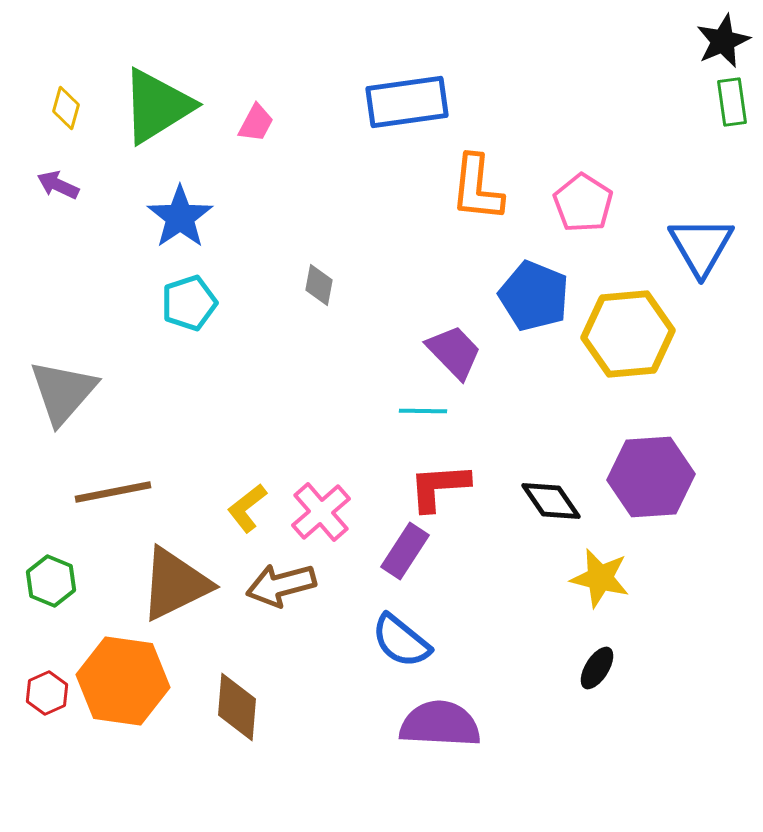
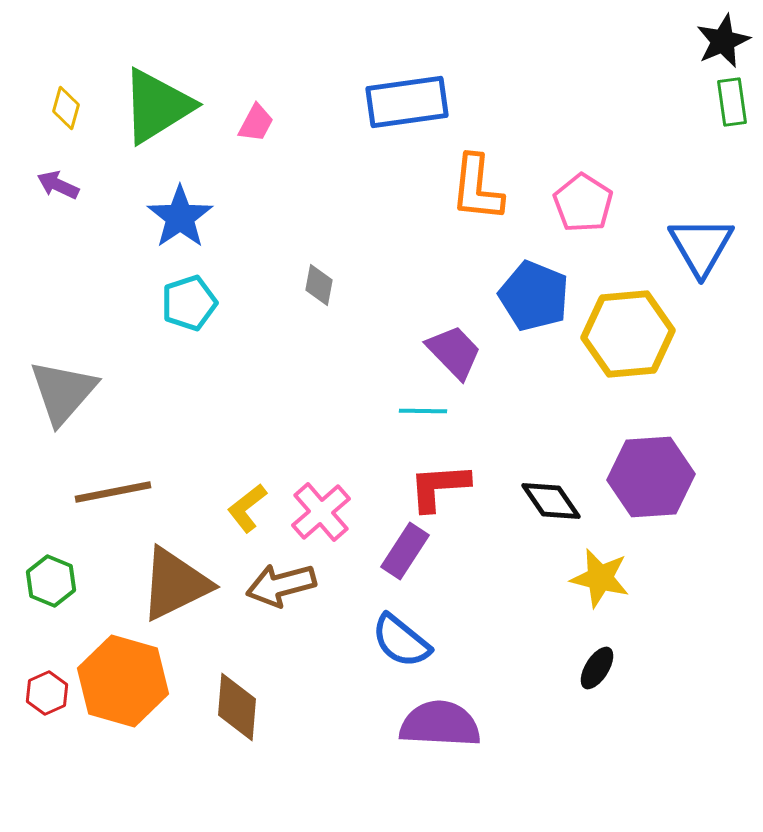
orange hexagon: rotated 8 degrees clockwise
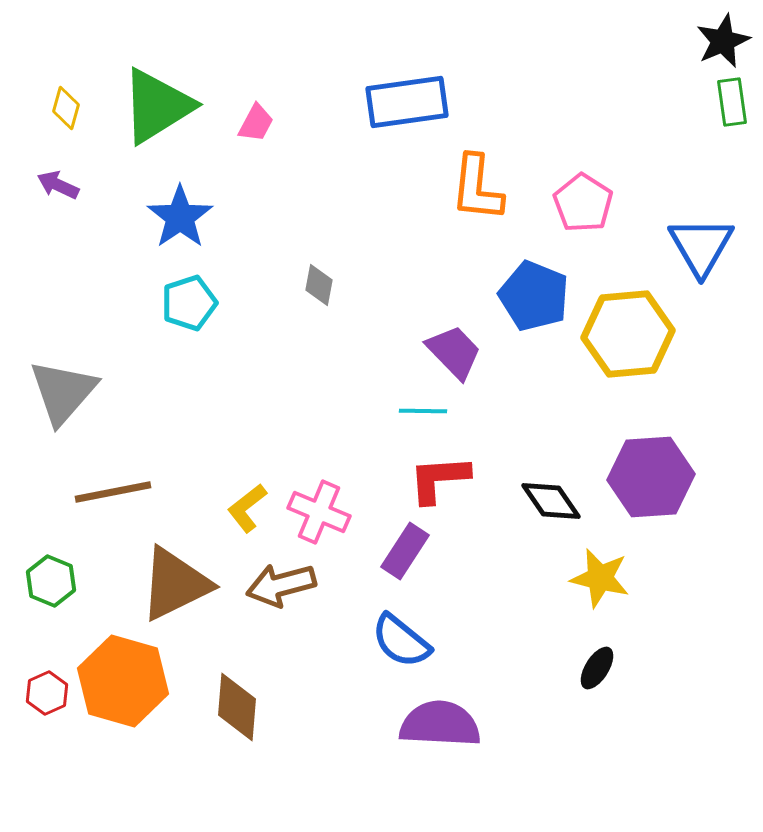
red L-shape: moved 8 px up
pink cross: moved 2 px left; rotated 26 degrees counterclockwise
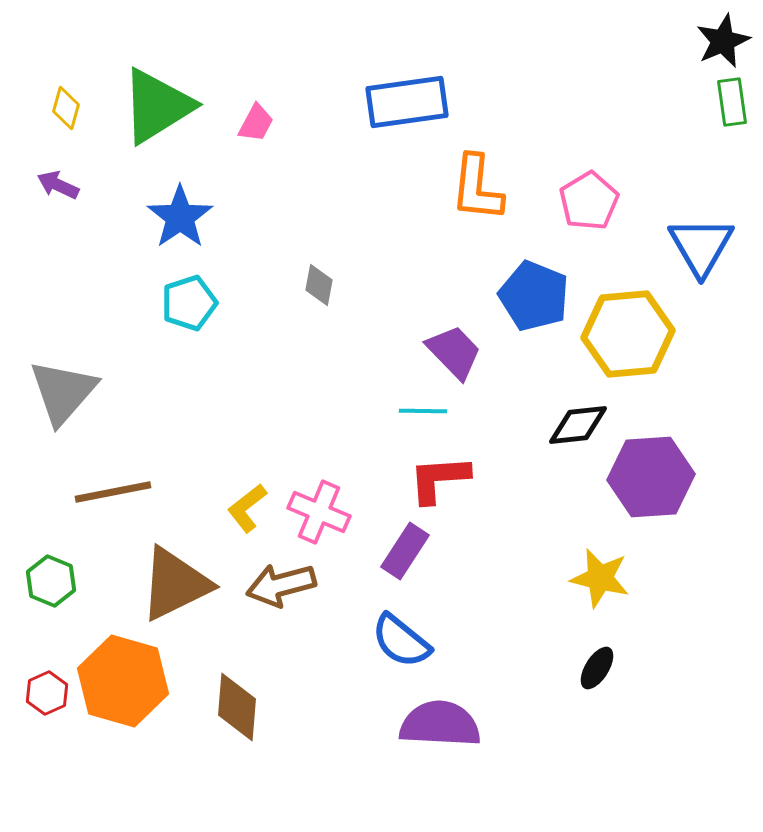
pink pentagon: moved 6 px right, 2 px up; rotated 8 degrees clockwise
black diamond: moved 27 px right, 76 px up; rotated 62 degrees counterclockwise
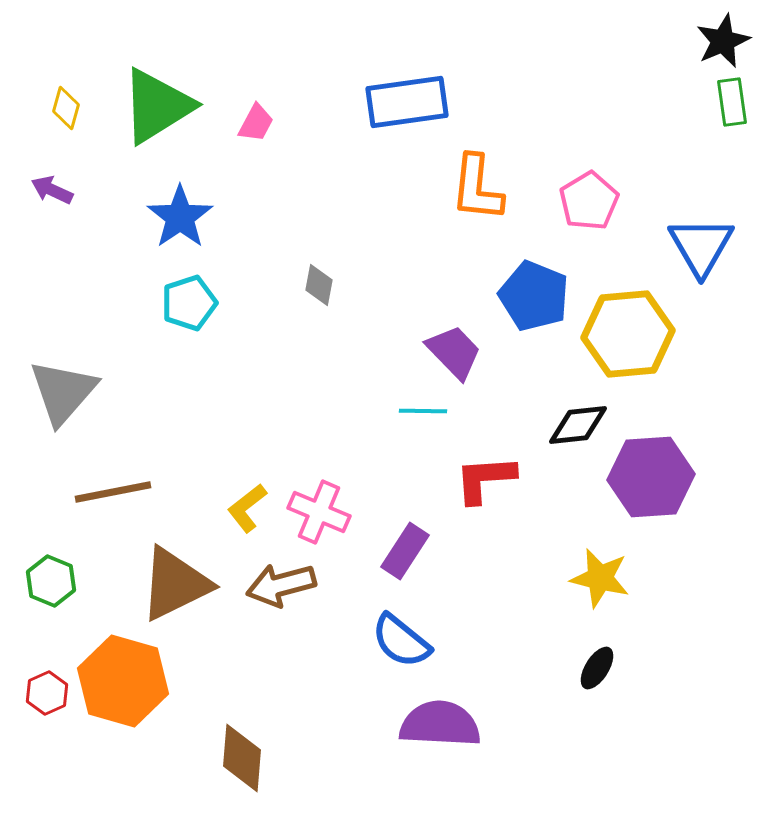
purple arrow: moved 6 px left, 5 px down
red L-shape: moved 46 px right
brown diamond: moved 5 px right, 51 px down
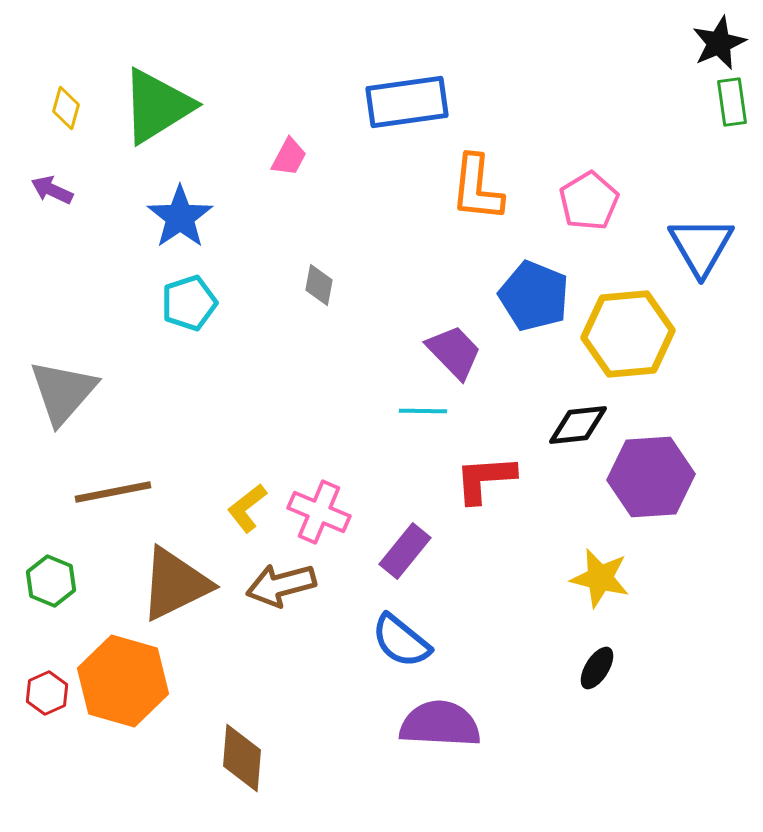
black star: moved 4 px left, 2 px down
pink trapezoid: moved 33 px right, 34 px down
purple rectangle: rotated 6 degrees clockwise
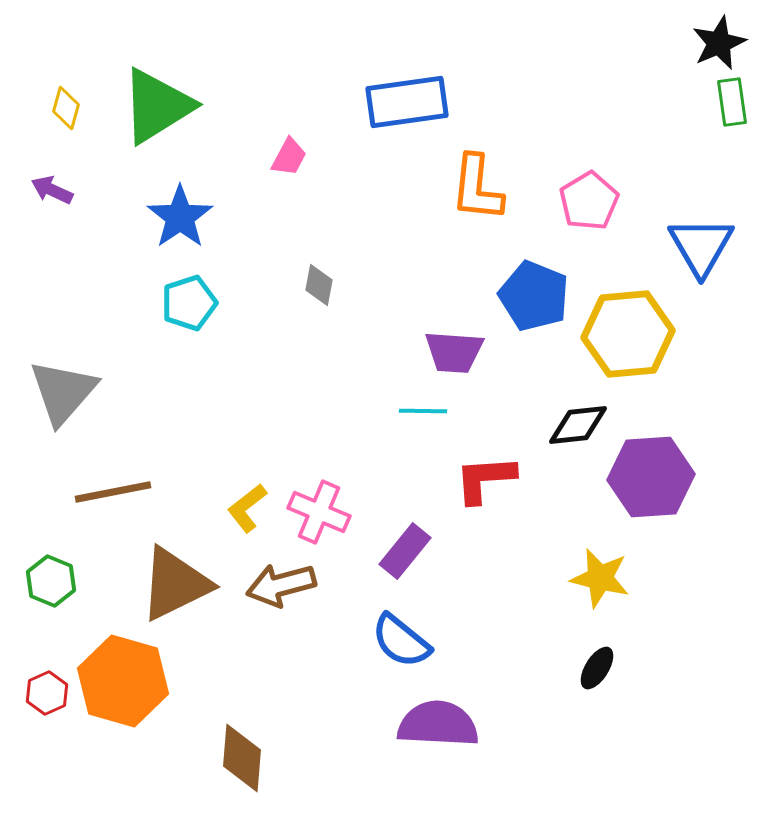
purple trapezoid: rotated 138 degrees clockwise
purple semicircle: moved 2 px left
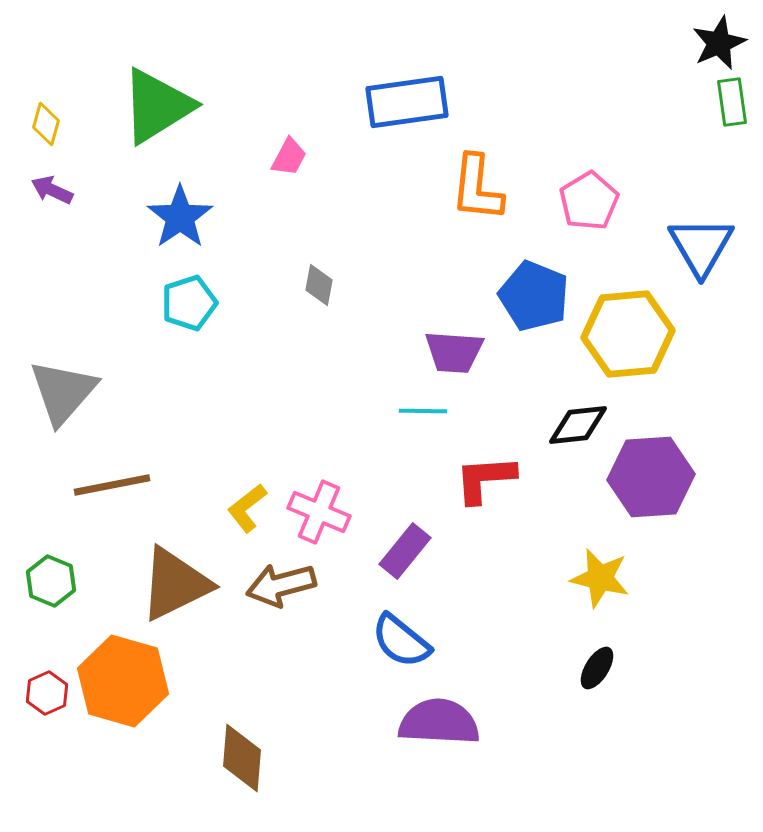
yellow diamond: moved 20 px left, 16 px down
brown line: moved 1 px left, 7 px up
purple semicircle: moved 1 px right, 2 px up
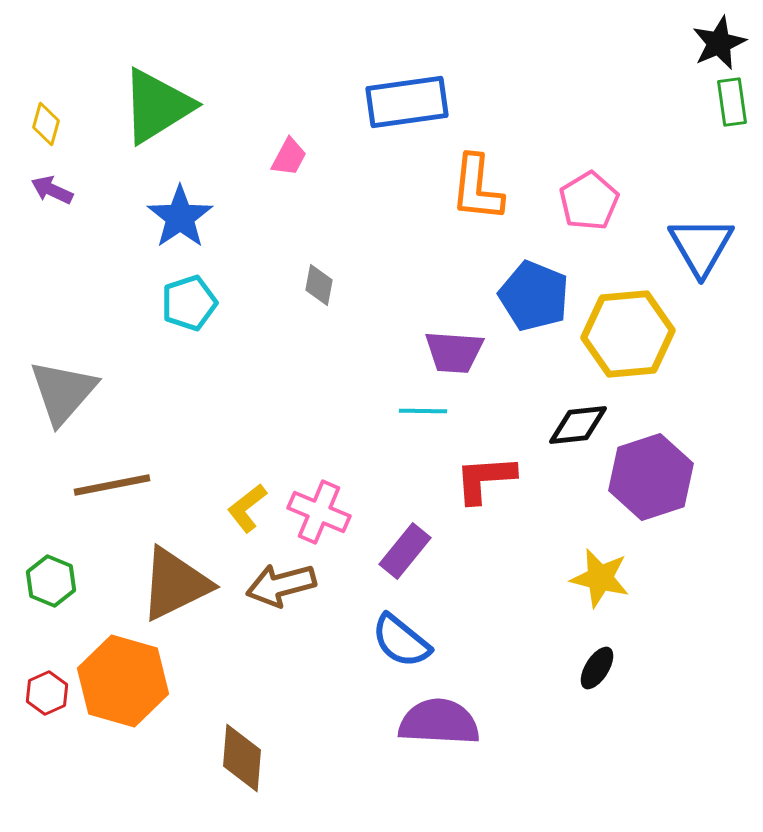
purple hexagon: rotated 14 degrees counterclockwise
